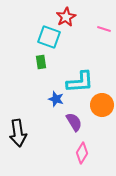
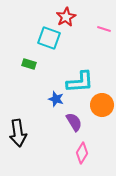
cyan square: moved 1 px down
green rectangle: moved 12 px left, 2 px down; rotated 64 degrees counterclockwise
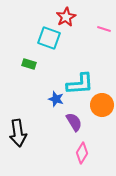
cyan L-shape: moved 2 px down
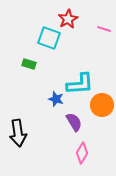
red star: moved 2 px right, 2 px down
